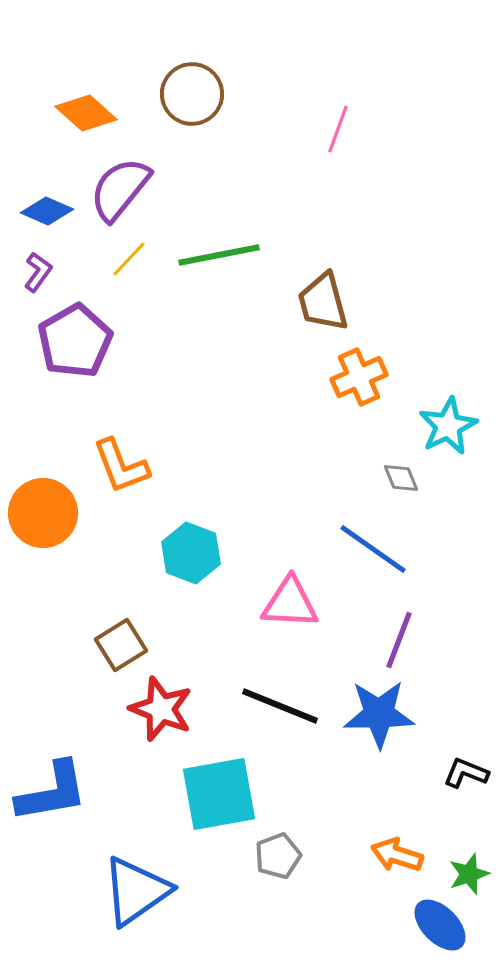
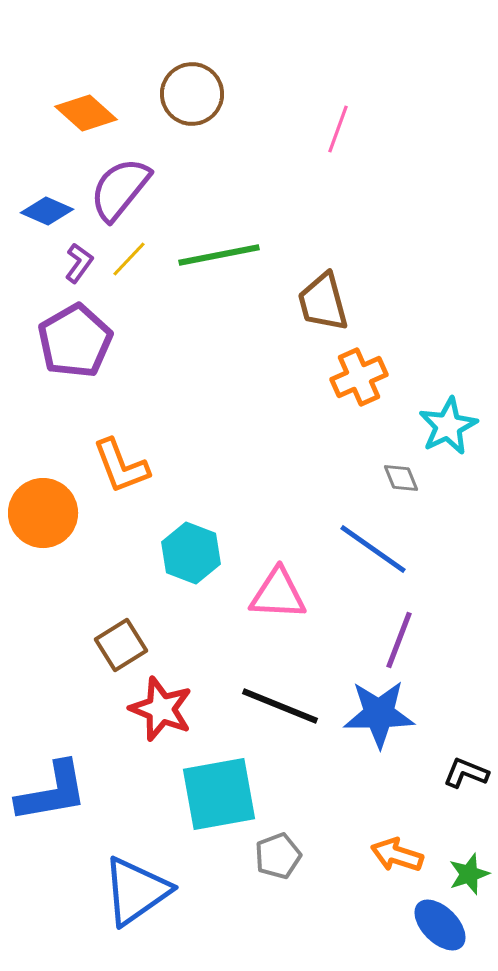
purple L-shape: moved 41 px right, 9 px up
pink triangle: moved 12 px left, 9 px up
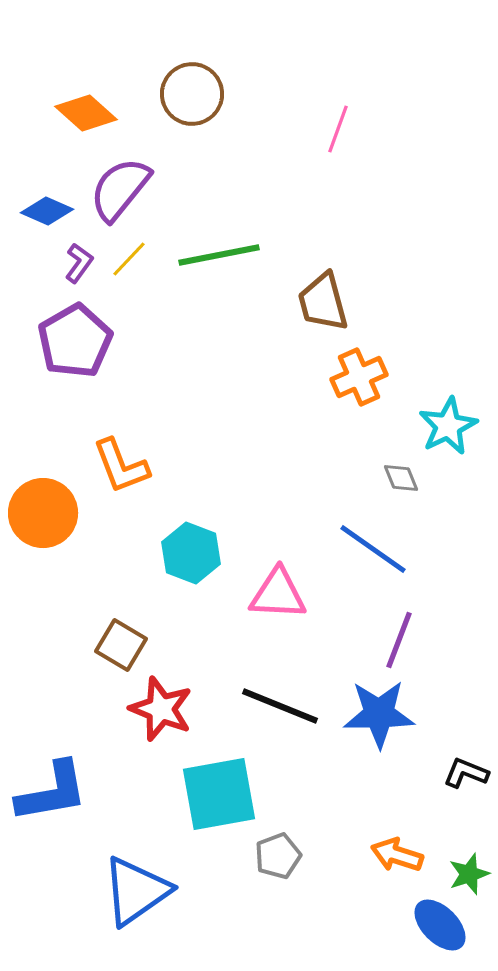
brown square: rotated 27 degrees counterclockwise
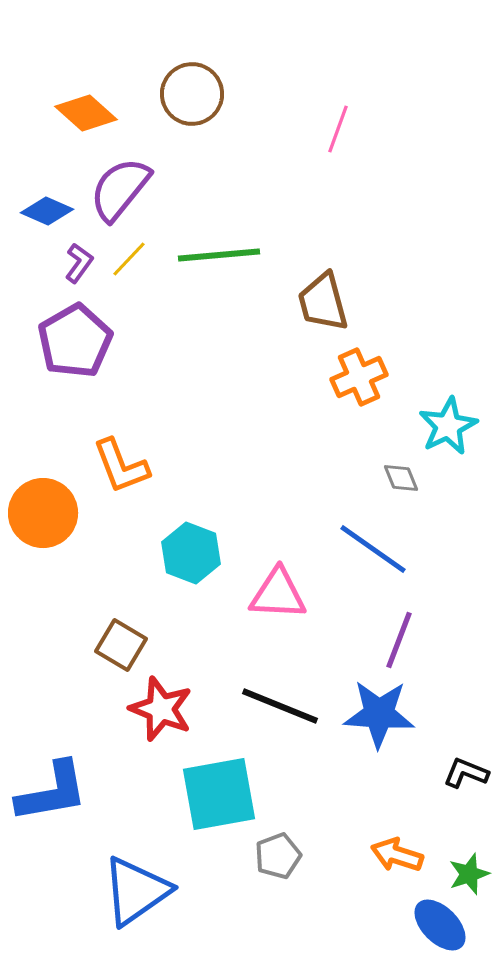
green line: rotated 6 degrees clockwise
blue star: rotated 4 degrees clockwise
